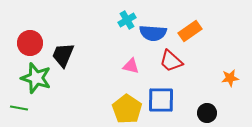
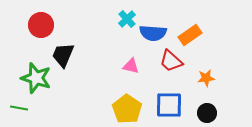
cyan cross: moved 1 px up; rotated 12 degrees counterclockwise
orange rectangle: moved 4 px down
red circle: moved 11 px right, 18 px up
orange star: moved 24 px left
blue square: moved 8 px right, 5 px down
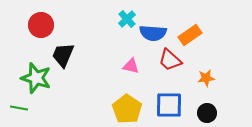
red trapezoid: moved 1 px left, 1 px up
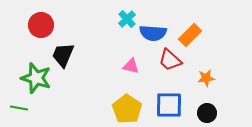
orange rectangle: rotated 10 degrees counterclockwise
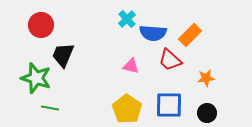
green line: moved 31 px right
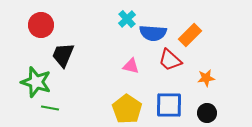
green star: moved 4 px down
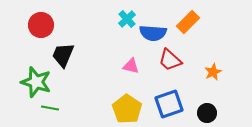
orange rectangle: moved 2 px left, 13 px up
orange star: moved 7 px right, 6 px up; rotated 18 degrees counterclockwise
blue square: moved 1 px up; rotated 20 degrees counterclockwise
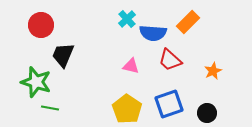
orange star: moved 1 px up
